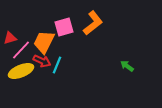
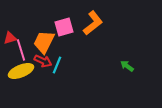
pink line: rotated 60 degrees counterclockwise
red arrow: moved 1 px right
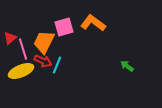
orange L-shape: rotated 105 degrees counterclockwise
red triangle: rotated 24 degrees counterclockwise
pink line: moved 2 px right, 1 px up
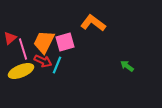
pink square: moved 1 px right, 15 px down
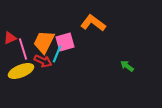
red triangle: rotated 16 degrees clockwise
cyan line: moved 11 px up
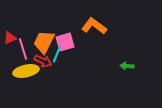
orange L-shape: moved 1 px right, 3 px down
green arrow: rotated 32 degrees counterclockwise
yellow ellipse: moved 5 px right; rotated 10 degrees clockwise
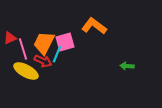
orange trapezoid: moved 1 px down
yellow ellipse: rotated 40 degrees clockwise
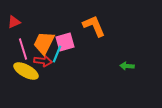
orange L-shape: rotated 30 degrees clockwise
red triangle: moved 4 px right, 16 px up
red arrow: rotated 18 degrees counterclockwise
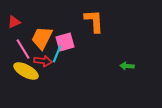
orange L-shape: moved 5 px up; rotated 20 degrees clockwise
orange trapezoid: moved 2 px left, 5 px up
pink line: rotated 15 degrees counterclockwise
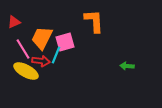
cyan line: moved 1 px left, 1 px down
red arrow: moved 2 px left
